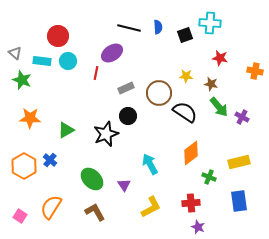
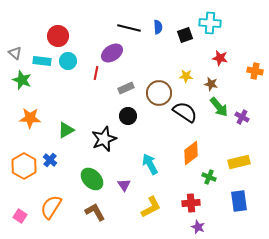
black star: moved 2 px left, 5 px down
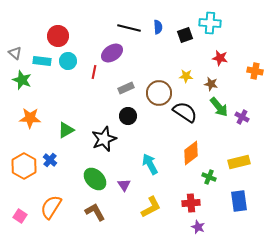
red line: moved 2 px left, 1 px up
green ellipse: moved 3 px right
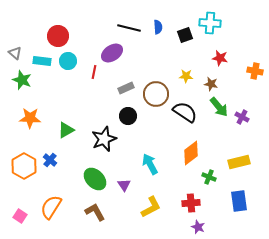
brown circle: moved 3 px left, 1 px down
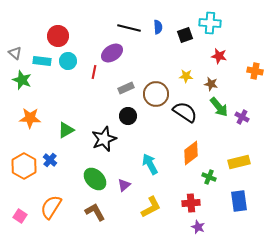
red star: moved 1 px left, 2 px up
purple triangle: rotated 24 degrees clockwise
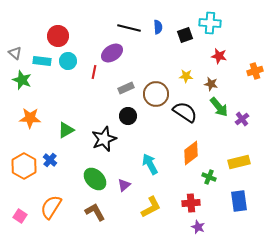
orange cross: rotated 28 degrees counterclockwise
purple cross: moved 2 px down; rotated 24 degrees clockwise
